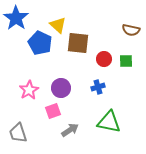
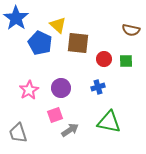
pink square: moved 2 px right, 4 px down
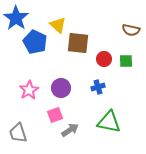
blue pentagon: moved 5 px left, 1 px up
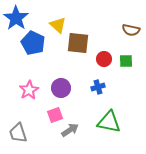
blue pentagon: moved 2 px left, 1 px down
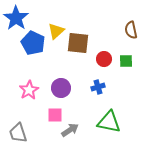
yellow triangle: moved 2 px left, 6 px down; rotated 36 degrees clockwise
brown semicircle: rotated 66 degrees clockwise
pink square: rotated 21 degrees clockwise
